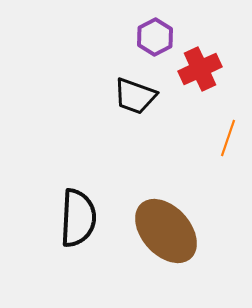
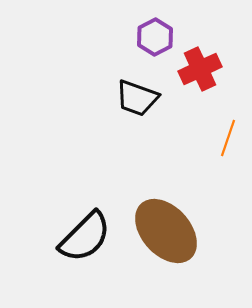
black trapezoid: moved 2 px right, 2 px down
black semicircle: moved 7 px right, 19 px down; rotated 42 degrees clockwise
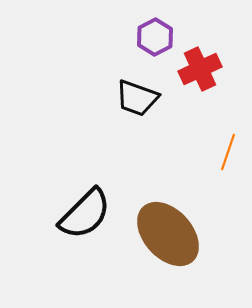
orange line: moved 14 px down
brown ellipse: moved 2 px right, 3 px down
black semicircle: moved 23 px up
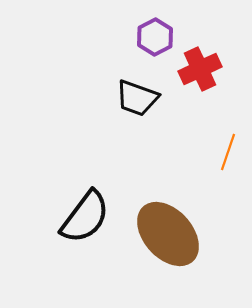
black semicircle: moved 3 px down; rotated 8 degrees counterclockwise
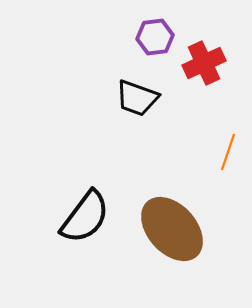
purple hexagon: rotated 21 degrees clockwise
red cross: moved 4 px right, 6 px up
brown ellipse: moved 4 px right, 5 px up
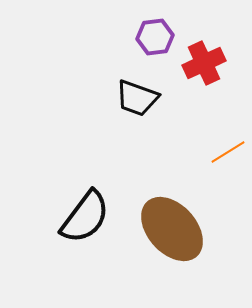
orange line: rotated 39 degrees clockwise
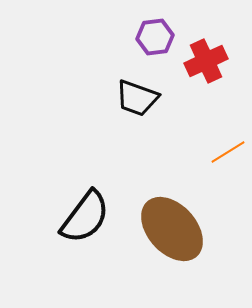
red cross: moved 2 px right, 2 px up
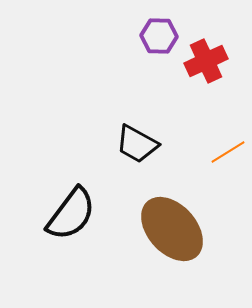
purple hexagon: moved 4 px right, 1 px up; rotated 9 degrees clockwise
black trapezoid: moved 46 px down; rotated 9 degrees clockwise
black semicircle: moved 14 px left, 3 px up
